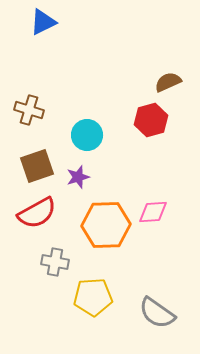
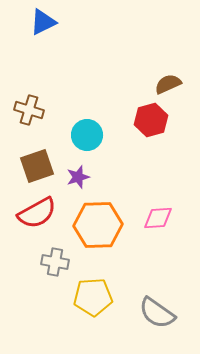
brown semicircle: moved 2 px down
pink diamond: moved 5 px right, 6 px down
orange hexagon: moved 8 px left
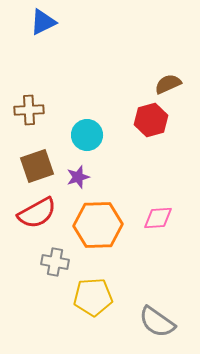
brown cross: rotated 20 degrees counterclockwise
gray semicircle: moved 9 px down
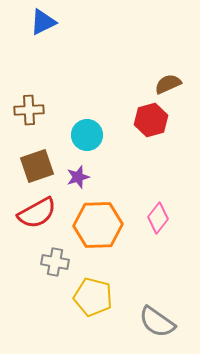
pink diamond: rotated 48 degrees counterclockwise
yellow pentagon: rotated 18 degrees clockwise
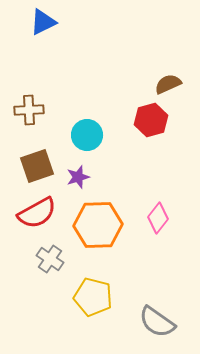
gray cross: moved 5 px left, 3 px up; rotated 24 degrees clockwise
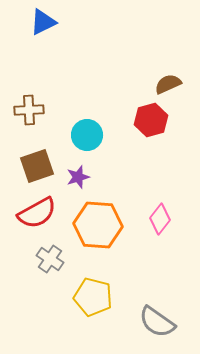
pink diamond: moved 2 px right, 1 px down
orange hexagon: rotated 6 degrees clockwise
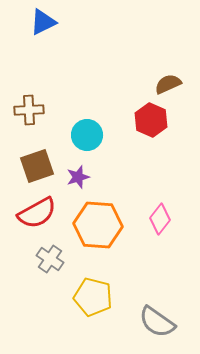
red hexagon: rotated 20 degrees counterclockwise
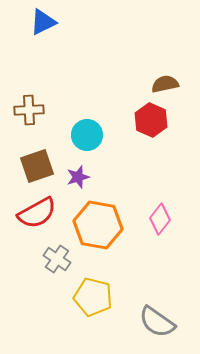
brown semicircle: moved 3 px left; rotated 12 degrees clockwise
orange hexagon: rotated 6 degrees clockwise
gray cross: moved 7 px right
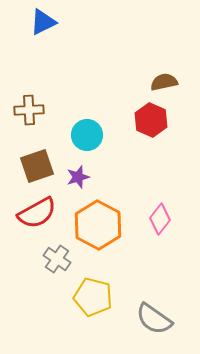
brown semicircle: moved 1 px left, 2 px up
orange hexagon: rotated 18 degrees clockwise
gray semicircle: moved 3 px left, 3 px up
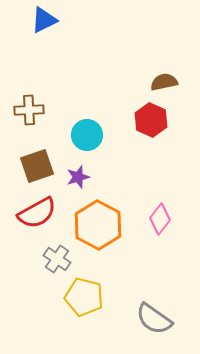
blue triangle: moved 1 px right, 2 px up
yellow pentagon: moved 9 px left
